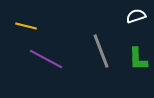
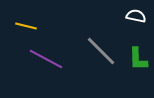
white semicircle: rotated 30 degrees clockwise
gray line: rotated 24 degrees counterclockwise
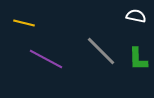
yellow line: moved 2 px left, 3 px up
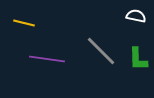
purple line: moved 1 px right; rotated 20 degrees counterclockwise
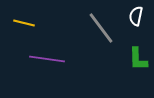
white semicircle: rotated 90 degrees counterclockwise
gray line: moved 23 px up; rotated 8 degrees clockwise
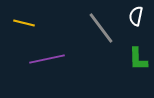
purple line: rotated 20 degrees counterclockwise
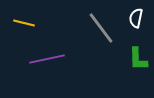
white semicircle: moved 2 px down
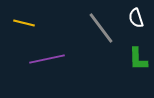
white semicircle: rotated 30 degrees counterclockwise
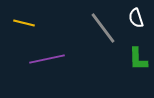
gray line: moved 2 px right
